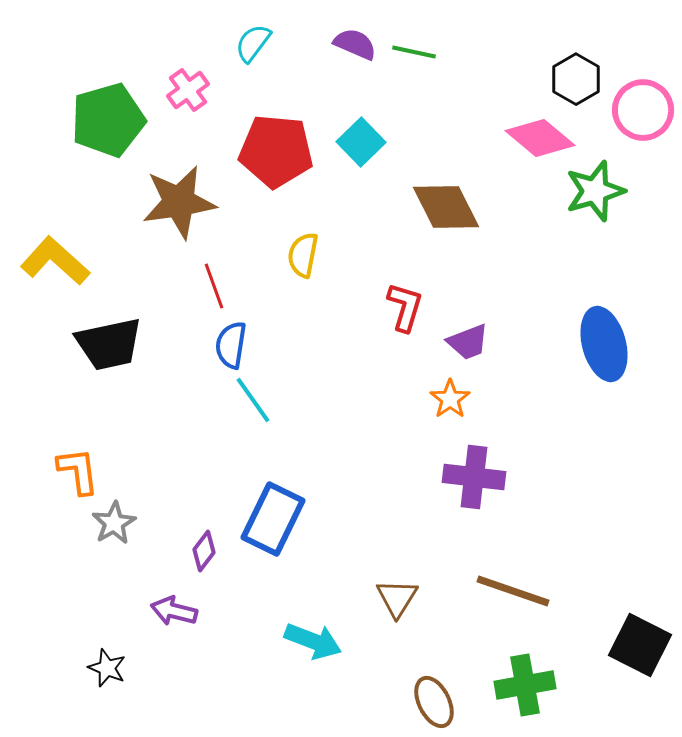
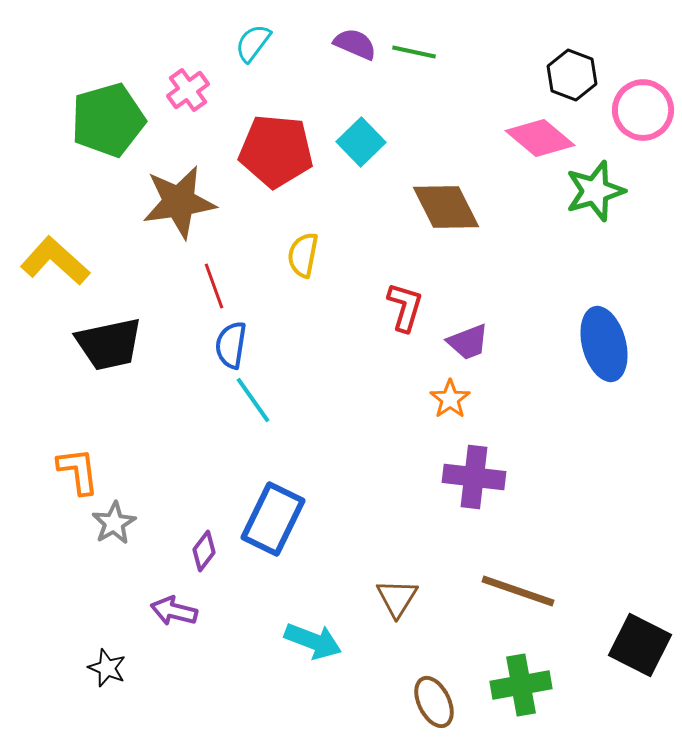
black hexagon: moved 4 px left, 4 px up; rotated 9 degrees counterclockwise
brown line: moved 5 px right
green cross: moved 4 px left
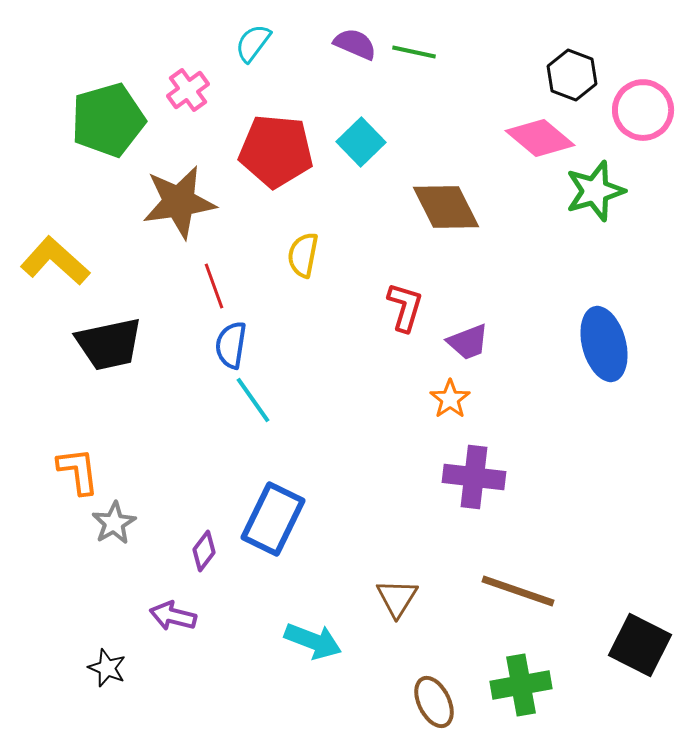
purple arrow: moved 1 px left, 5 px down
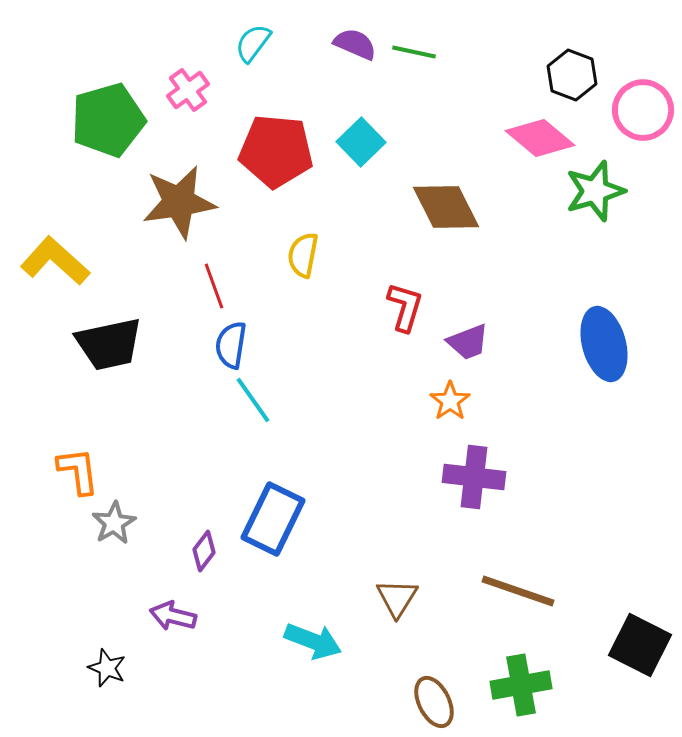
orange star: moved 2 px down
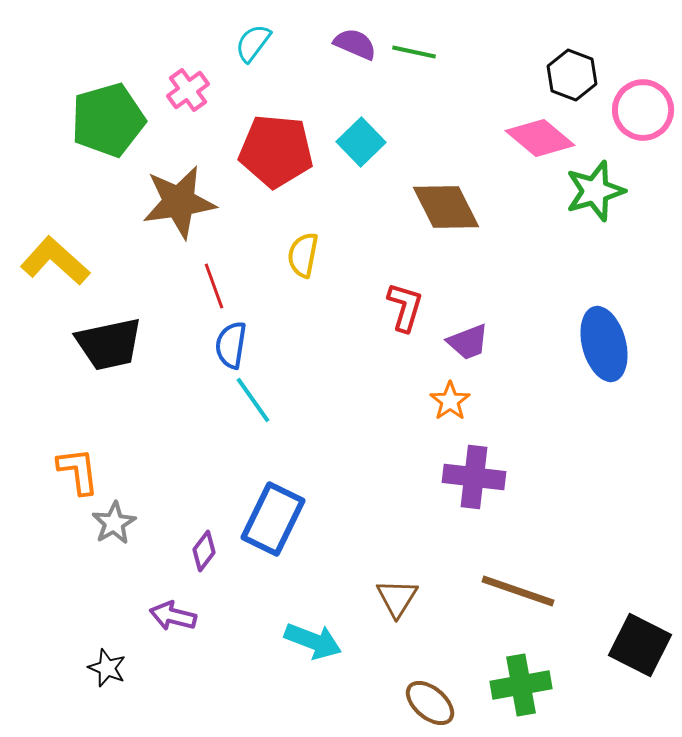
brown ellipse: moved 4 px left, 1 px down; rotated 24 degrees counterclockwise
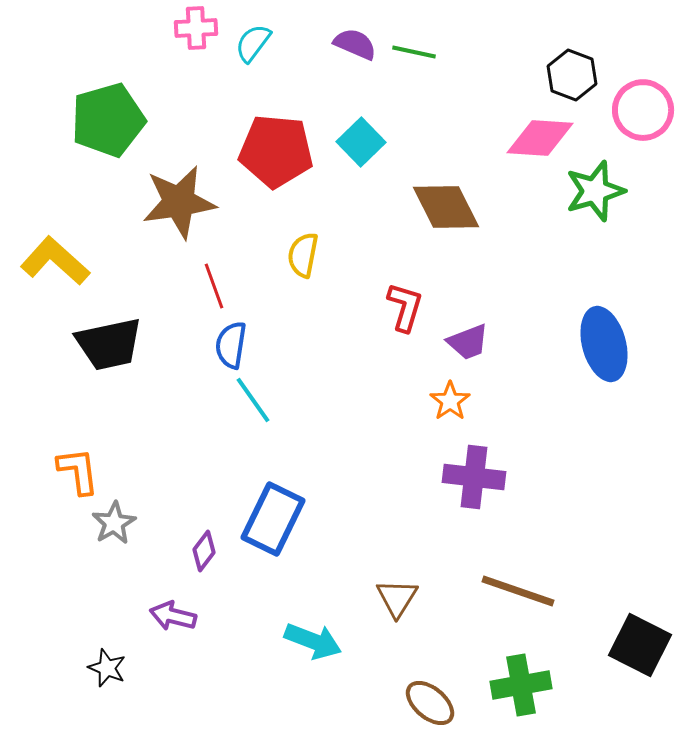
pink cross: moved 8 px right, 62 px up; rotated 33 degrees clockwise
pink diamond: rotated 36 degrees counterclockwise
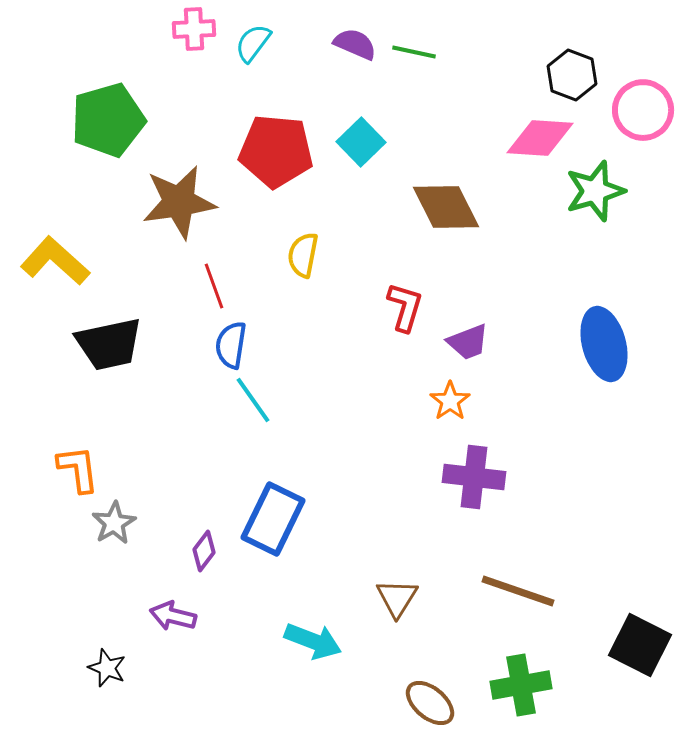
pink cross: moved 2 px left, 1 px down
orange L-shape: moved 2 px up
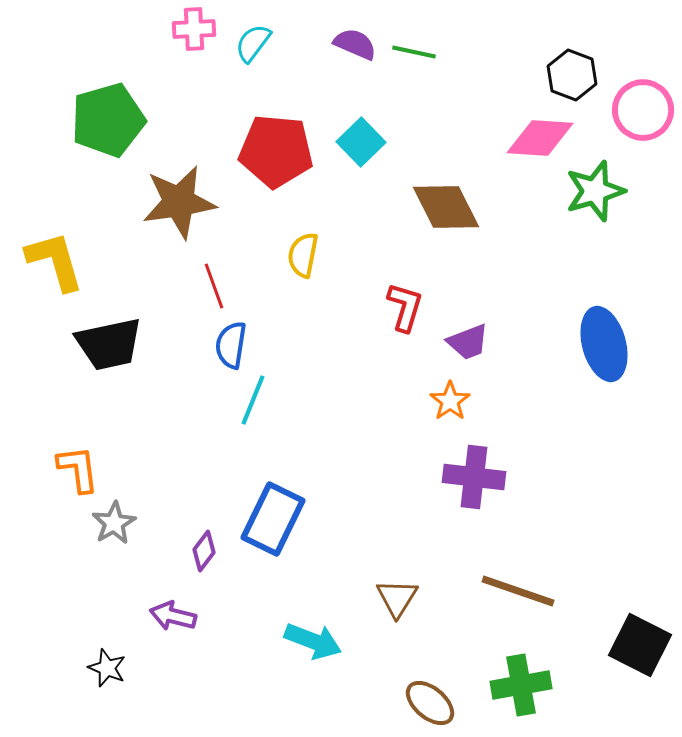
yellow L-shape: rotated 32 degrees clockwise
cyan line: rotated 57 degrees clockwise
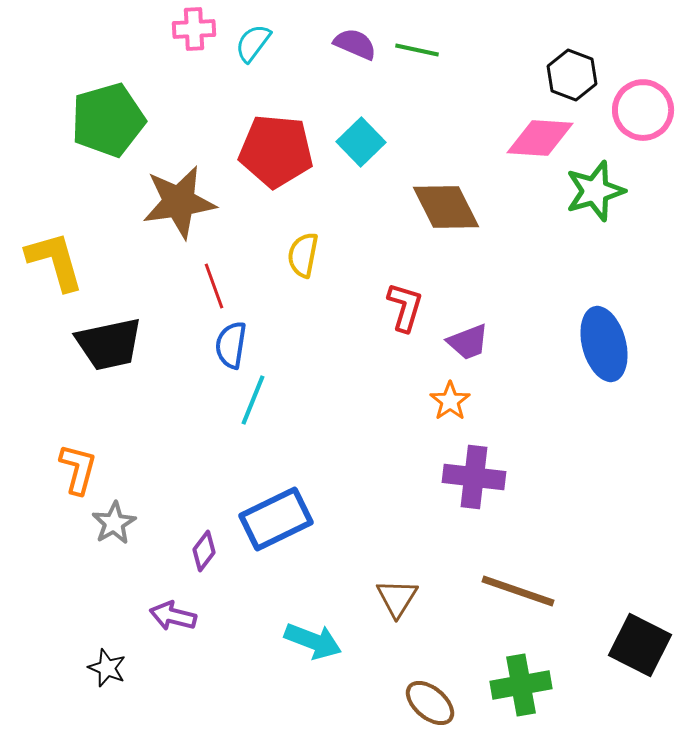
green line: moved 3 px right, 2 px up
orange L-shape: rotated 22 degrees clockwise
blue rectangle: moved 3 px right; rotated 38 degrees clockwise
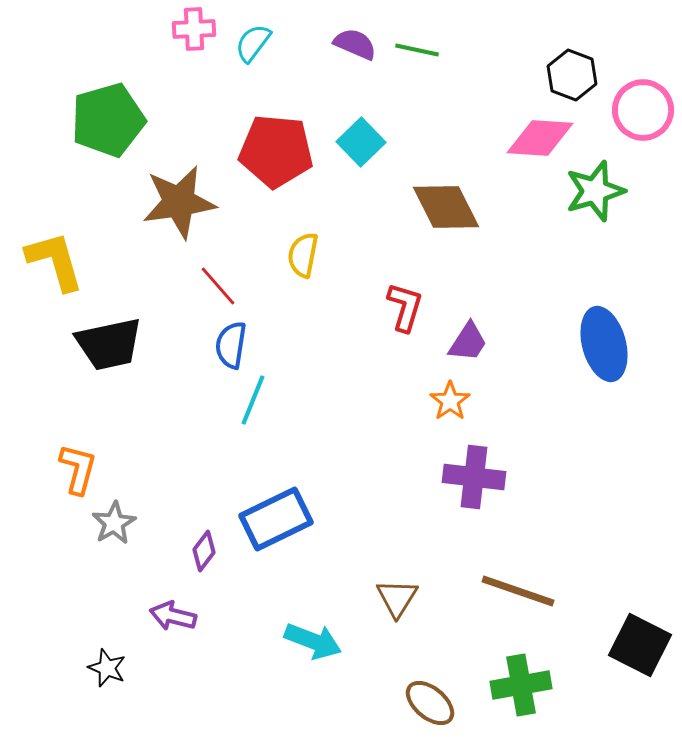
red line: moved 4 px right; rotated 21 degrees counterclockwise
purple trapezoid: rotated 36 degrees counterclockwise
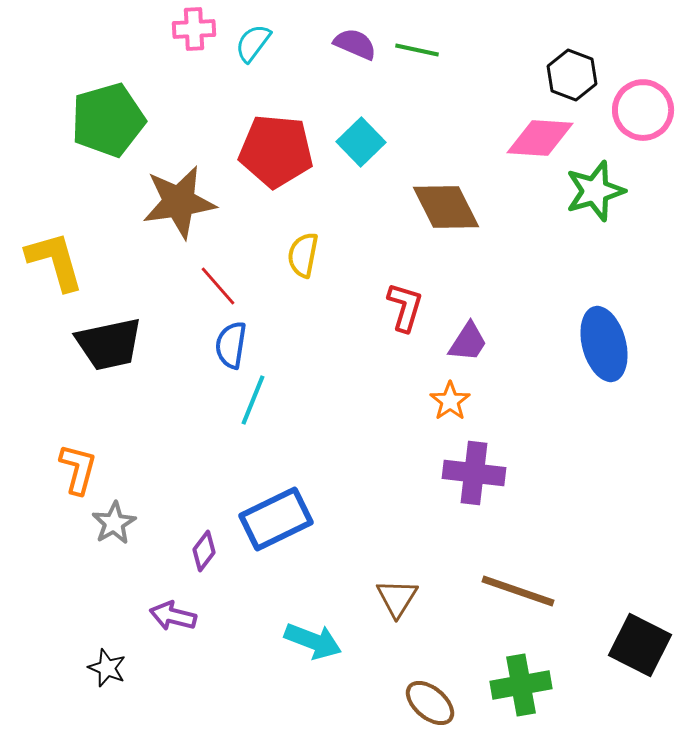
purple cross: moved 4 px up
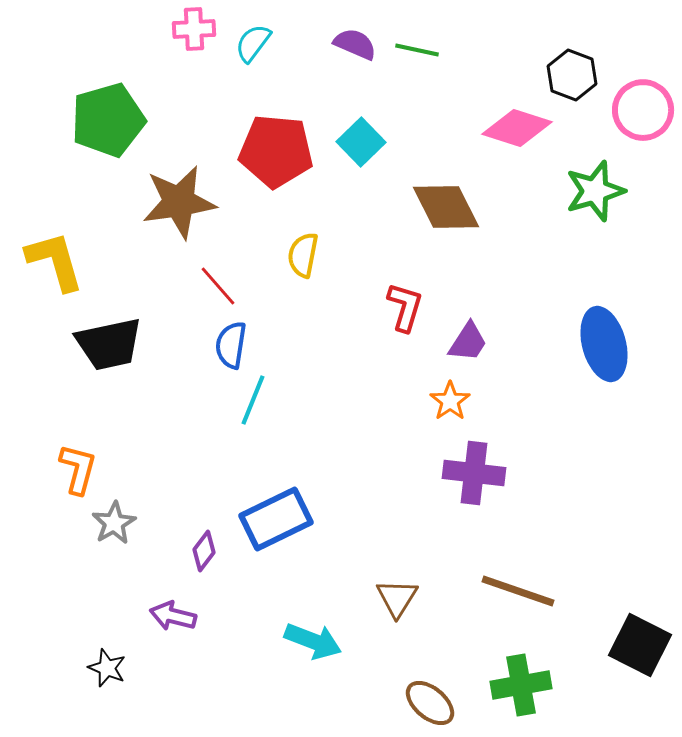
pink diamond: moved 23 px left, 10 px up; rotated 14 degrees clockwise
